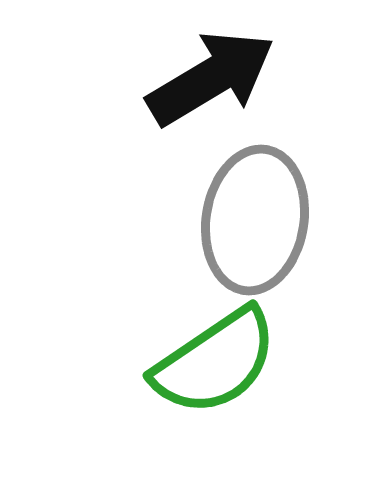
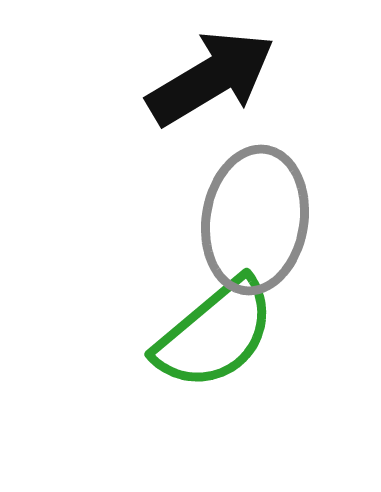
green semicircle: moved 28 px up; rotated 6 degrees counterclockwise
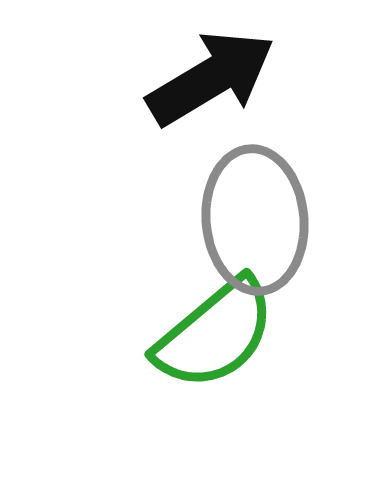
gray ellipse: rotated 14 degrees counterclockwise
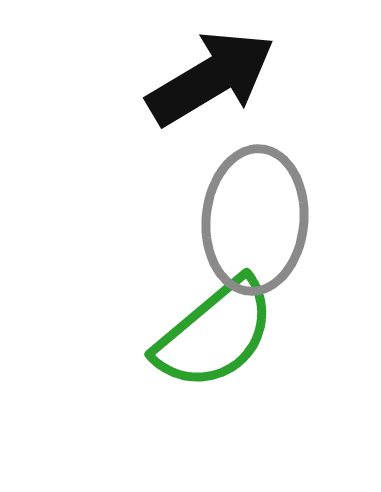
gray ellipse: rotated 10 degrees clockwise
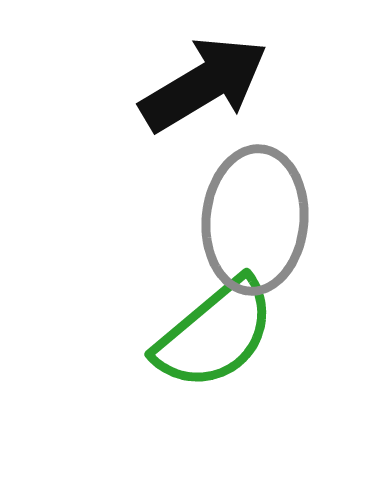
black arrow: moved 7 px left, 6 px down
